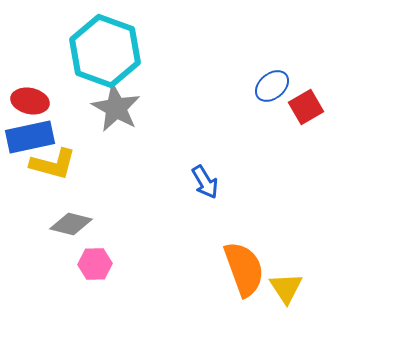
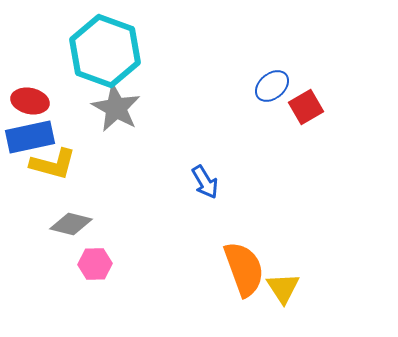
yellow triangle: moved 3 px left
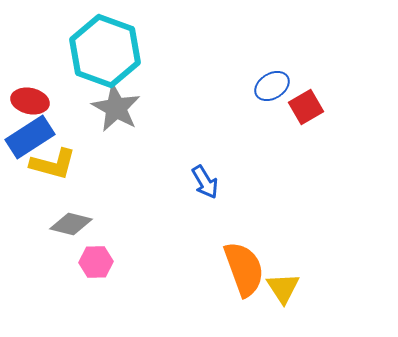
blue ellipse: rotated 8 degrees clockwise
blue rectangle: rotated 21 degrees counterclockwise
pink hexagon: moved 1 px right, 2 px up
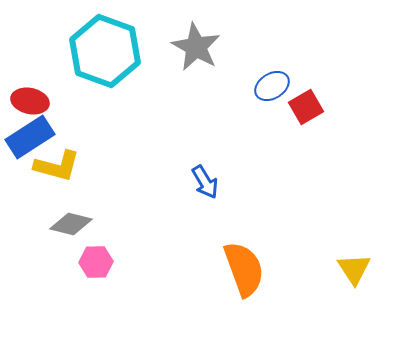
gray star: moved 80 px right, 61 px up
yellow L-shape: moved 4 px right, 2 px down
yellow triangle: moved 71 px right, 19 px up
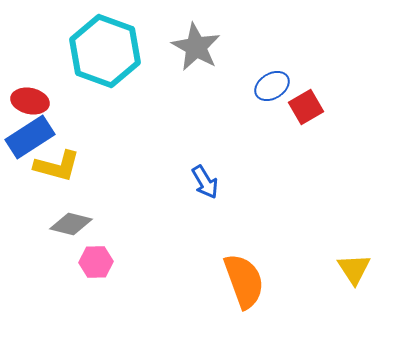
orange semicircle: moved 12 px down
